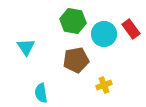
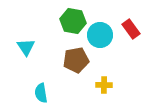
cyan circle: moved 4 px left, 1 px down
yellow cross: rotated 21 degrees clockwise
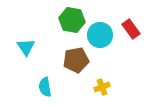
green hexagon: moved 1 px left, 1 px up
yellow cross: moved 2 px left, 2 px down; rotated 21 degrees counterclockwise
cyan semicircle: moved 4 px right, 6 px up
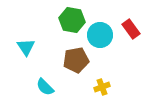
cyan semicircle: rotated 36 degrees counterclockwise
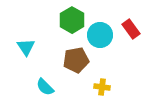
green hexagon: rotated 20 degrees clockwise
yellow cross: rotated 28 degrees clockwise
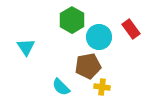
cyan circle: moved 1 px left, 2 px down
brown pentagon: moved 12 px right, 6 px down
cyan semicircle: moved 16 px right
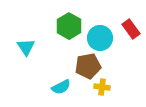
green hexagon: moved 3 px left, 6 px down
cyan circle: moved 1 px right, 1 px down
cyan semicircle: rotated 72 degrees counterclockwise
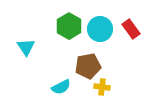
cyan circle: moved 9 px up
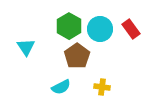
brown pentagon: moved 11 px left, 10 px up; rotated 25 degrees counterclockwise
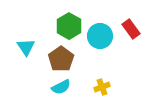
cyan circle: moved 7 px down
brown pentagon: moved 16 px left, 3 px down
yellow cross: rotated 28 degrees counterclockwise
